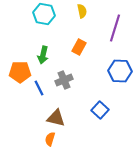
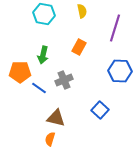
blue line: rotated 28 degrees counterclockwise
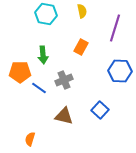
cyan hexagon: moved 2 px right
orange rectangle: moved 2 px right
green arrow: rotated 18 degrees counterclockwise
brown triangle: moved 8 px right, 2 px up
orange semicircle: moved 20 px left
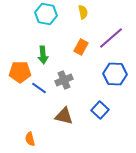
yellow semicircle: moved 1 px right, 1 px down
purple line: moved 4 px left, 10 px down; rotated 32 degrees clockwise
blue hexagon: moved 5 px left, 3 px down
orange semicircle: rotated 32 degrees counterclockwise
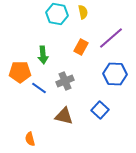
cyan hexagon: moved 11 px right
gray cross: moved 1 px right, 1 px down
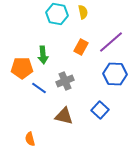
purple line: moved 4 px down
orange pentagon: moved 2 px right, 4 px up
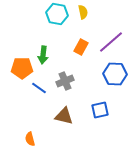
green arrow: rotated 12 degrees clockwise
blue square: rotated 36 degrees clockwise
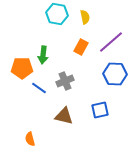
yellow semicircle: moved 2 px right, 5 px down
